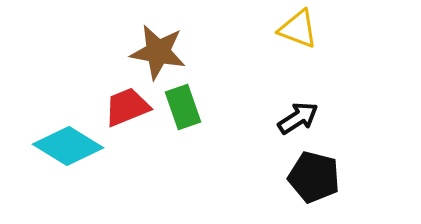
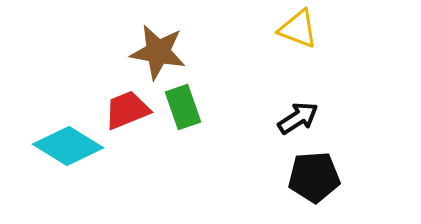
red trapezoid: moved 3 px down
black pentagon: rotated 18 degrees counterclockwise
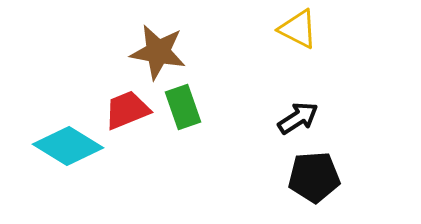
yellow triangle: rotated 6 degrees clockwise
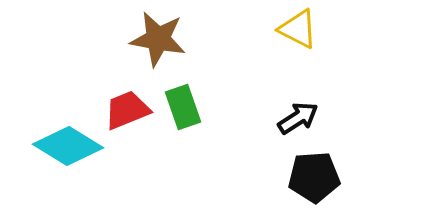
brown star: moved 13 px up
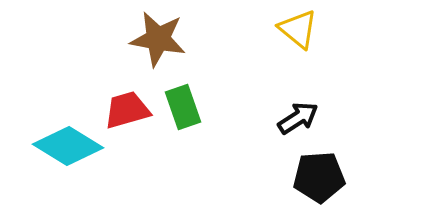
yellow triangle: rotated 12 degrees clockwise
red trapezoid: rotated 6 degrees clockwise
black pentagon: moved 5 px right
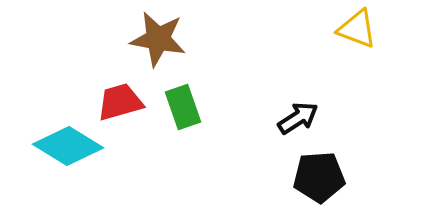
yellow triangle: moved 59 px right; rotated 18 degrees counterclockwise
red trapezoid: moved 7 px left, 8 px up
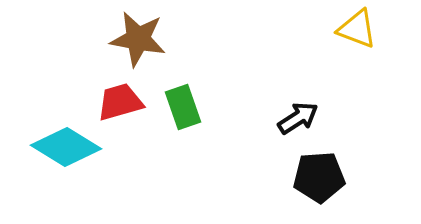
brown star: moved 20 px left
cyan diamond: moved 2 px left, 1 px down
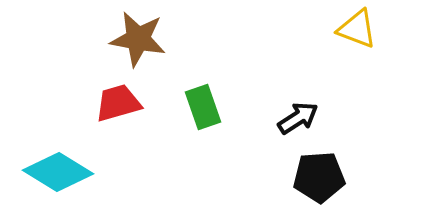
red trapezoid: moved 2 px left, 1 px down
green rectangle: moved 20 px right
cyan diamond: moved 8 px left, 25 px down
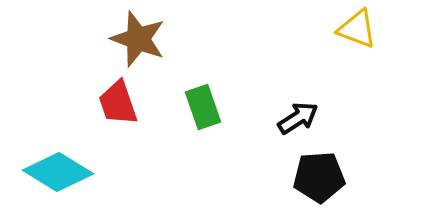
brown star: rotated 10 degrees clockwise
red trapezoid: rotated 93 degrees counterclockwise
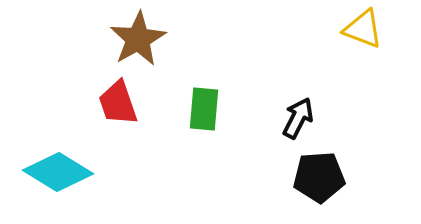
yellow triangle: moved 6 px right
brown star: rotated 22 degrees clockwise
green rectangle: moved 1 px right, 2 px down; rotated 24 degrees clockwise
black arrow: rotated 30 degrees counterclockwise
